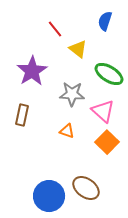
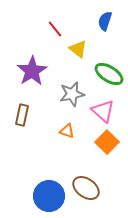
gray star: rotated 15 degrees counterclockwise
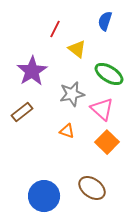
red line: rotated 66 degrees clockwise
yellow triangle: moved 1 px left
pink triangle: moved 1 px left, 2 px up
brown rectangle: moved 3 px up; rotated 40 degrees clockwise
brown ellipse: moved 6 px right
blue circle: moved 5 px left
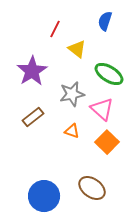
brown rectangle: moved 11 px right, 5 px down
orange triangle: moved 5 px right
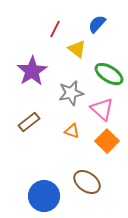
blue semicircle: moved 8 px left, 3 px down; rotated 24 degrees clockwise
gray star: moved 1 px left, 1 px up
brown rectangle: moved 4 px left, 5 px down
orange square: moved 1 px up
brown ellipse: moved 5 px left, 6 px up
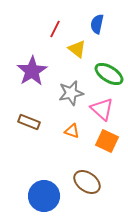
blue semicircle: rotated 30 degrees counterclockwise
brown rectangle: rotated 60 degrees clockwise
orange square: rotated 20 degrees counterclockwise
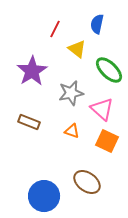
green ellipse: moved 4 px up; rotated 12 degrees clockwise
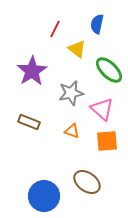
orange square: rotated 30 degrees counterclockwise
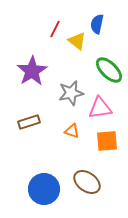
yellow triangle: moved 8 px up
pink triangle: moved 2 px left, 1 px up; rotated 50 degrees counterclockwise
brown rectangle: rotated 40 degrees counterclockwise
blue circle: moved 7 px up
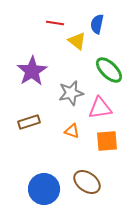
red line: moved 6 px up; rotated 72 degrees clockwise
